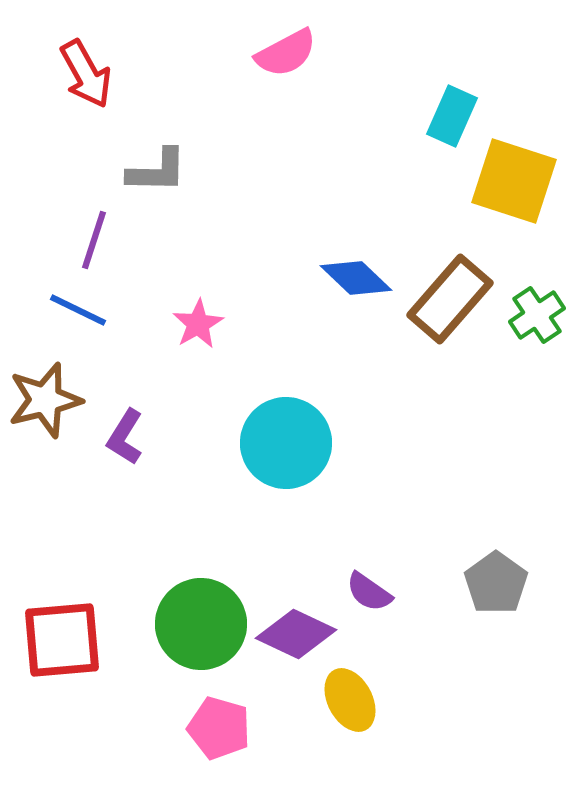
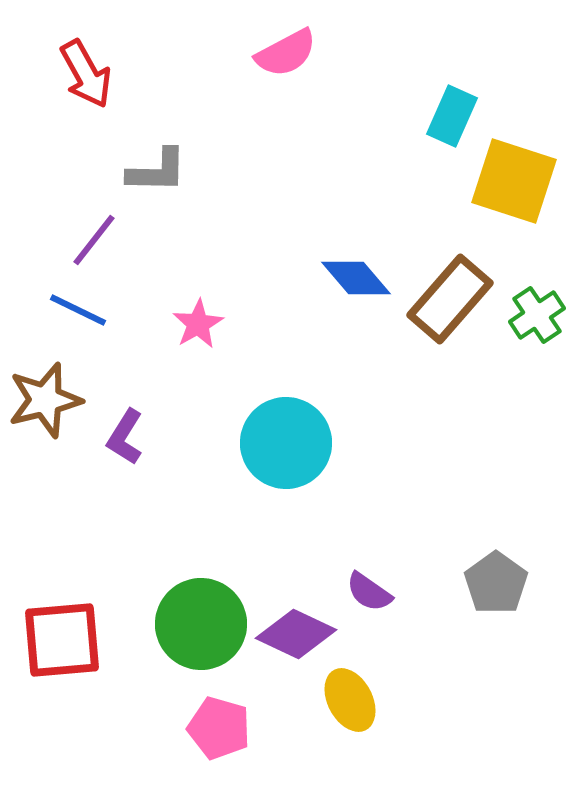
purple line: rotated 20 degrees clockwise
blue diamond: rotated 6 degrees clockwise
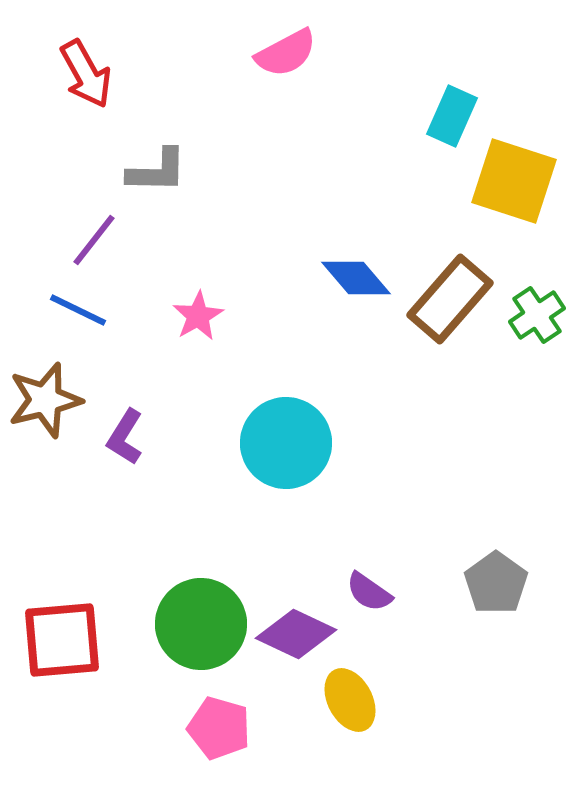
pink star: moved 8 px up
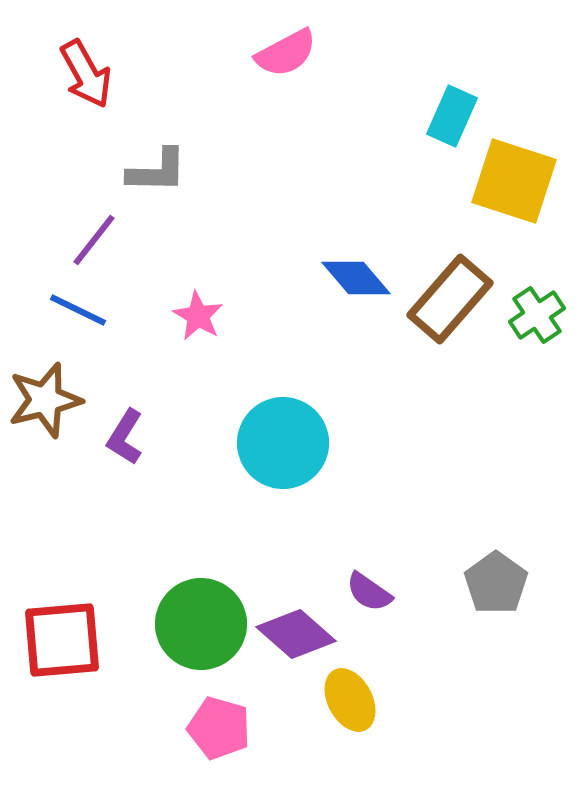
pink star: rotated 12 degrees counterclockwise
cyan circle: moved 3 px left
purple diamond: rotated 16 degrees clockwise
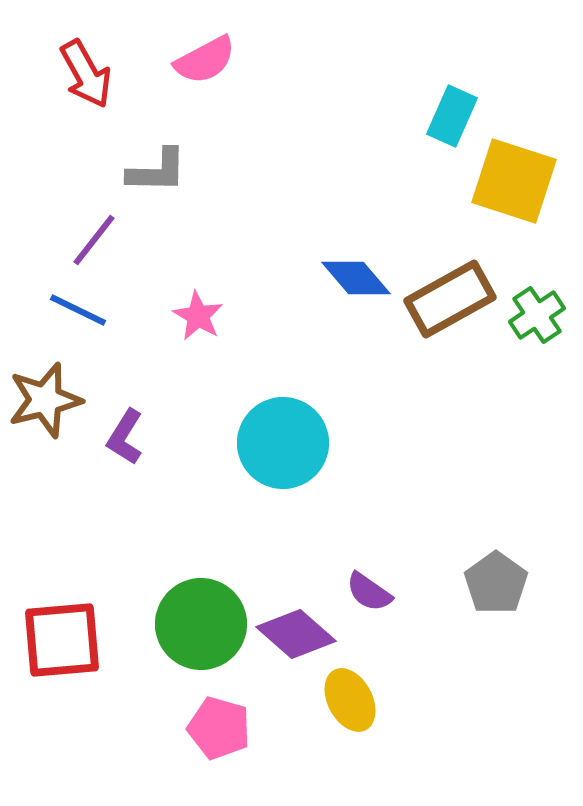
pink semicircle: moved 81 px left, 7 px down
brown rectangle: rotated 20 degrees clockwise
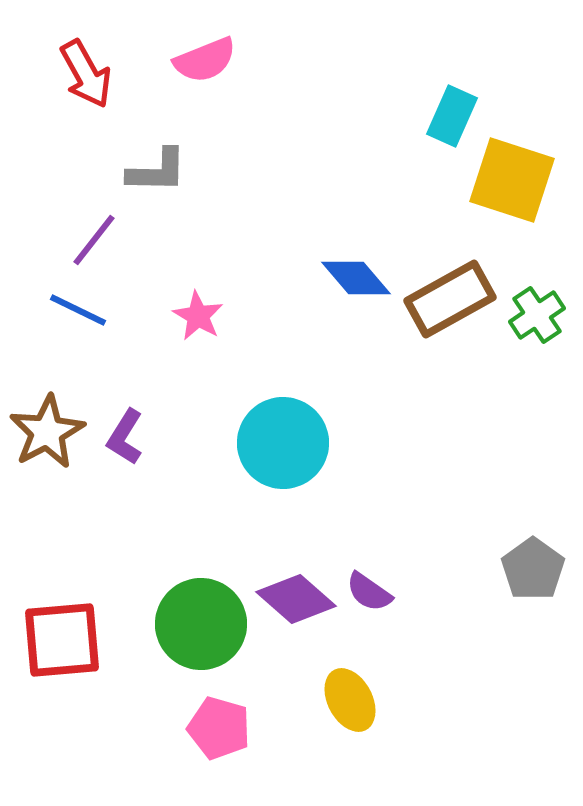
pink semicircle: rotated 6 degrees clockwise
yellow square: moved 2 px left, 1 px up
brown star: moved 2 px right, 32 px down; rotated 14 degrees counterclockwise
gray pentagon: moved 37 px right, 14 px up
purple diamond: moved 35 px up
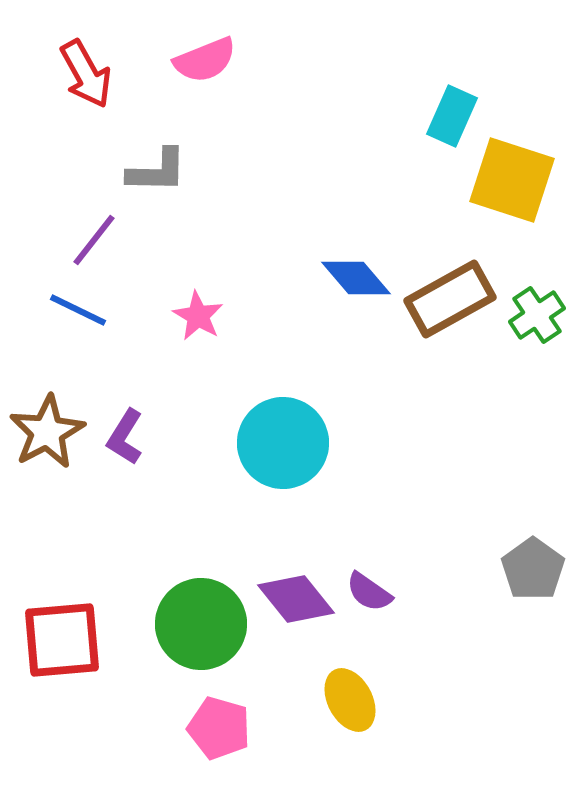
purple diamond: rotated 10 degrees clockwise
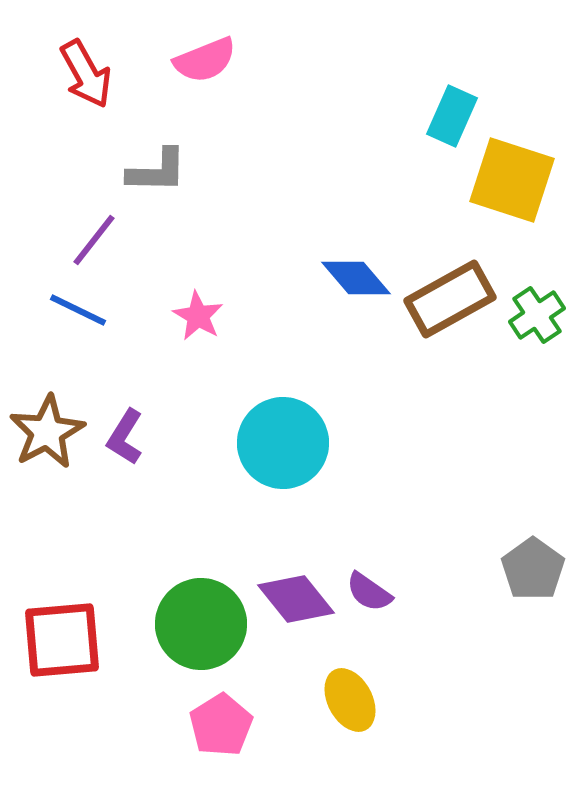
pink pentagon: moved 2 px right, 3 px up; rotated 24 degrees clockwise
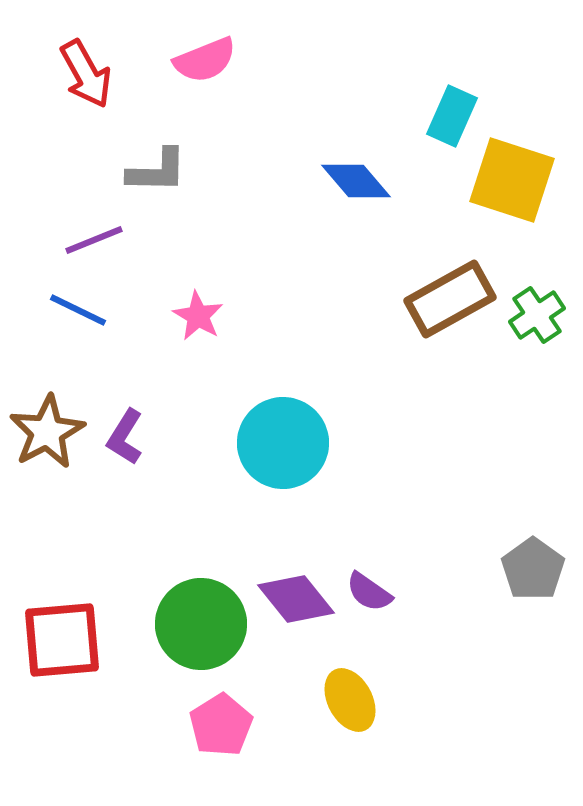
purple line: rotated 30 degrees clockwise
blue diamond: moved 97 px up
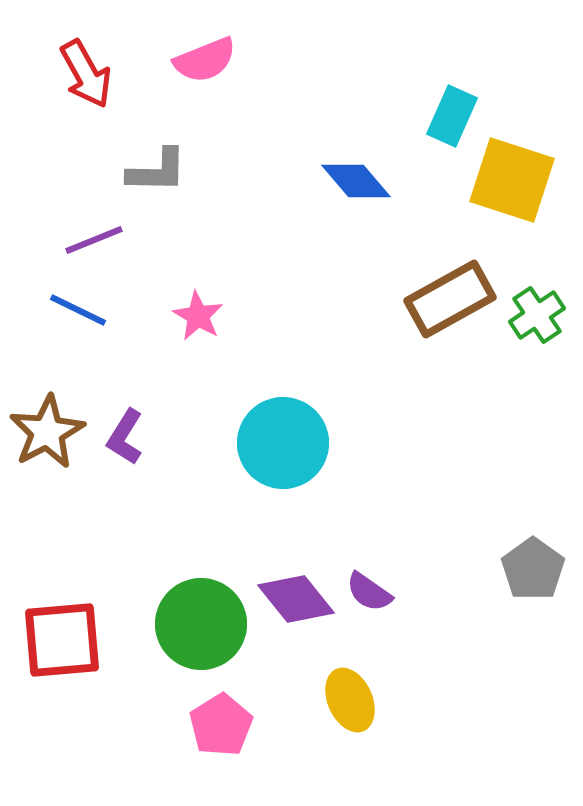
yellow ellipse: rotated 4 degrees clockwise
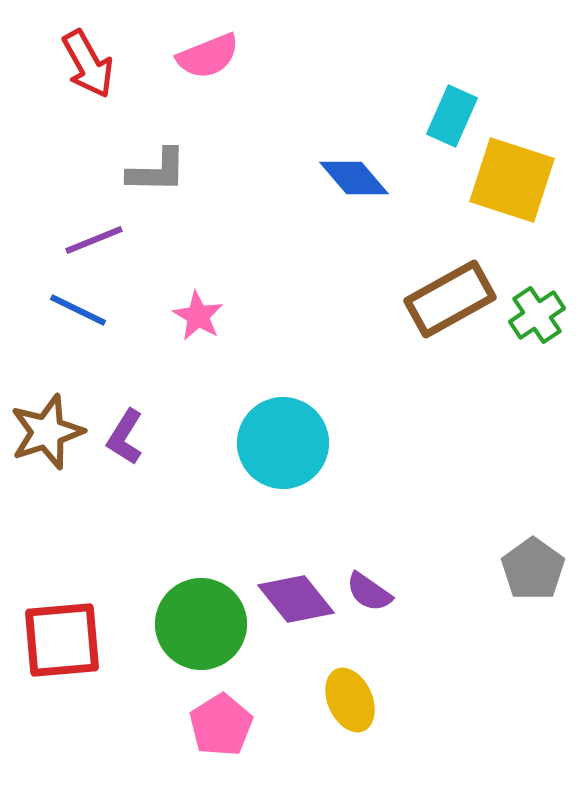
pink semicircle: moved 3 px right, 4 px up
red arrow: moved 2 px right, 10 px up
blue diamond: moved 2 px left, 3 px up
brown star: rotated 10 degrees clockwise
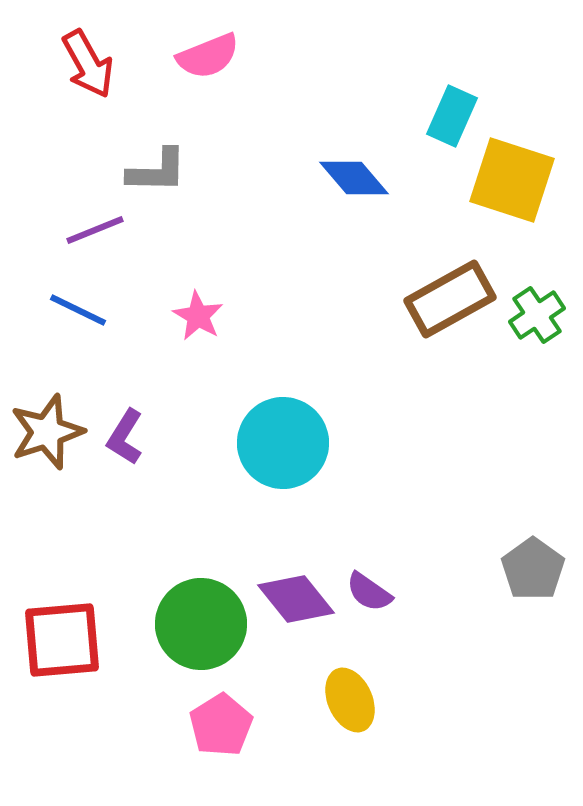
purple line: moved 1 px right, 10 px up
